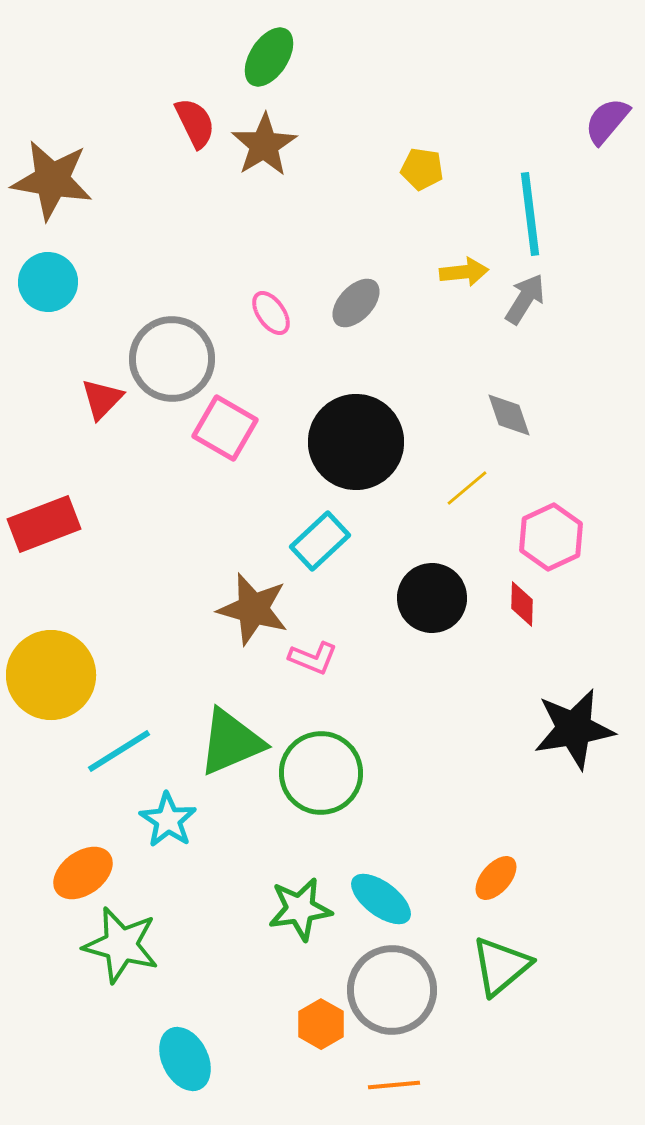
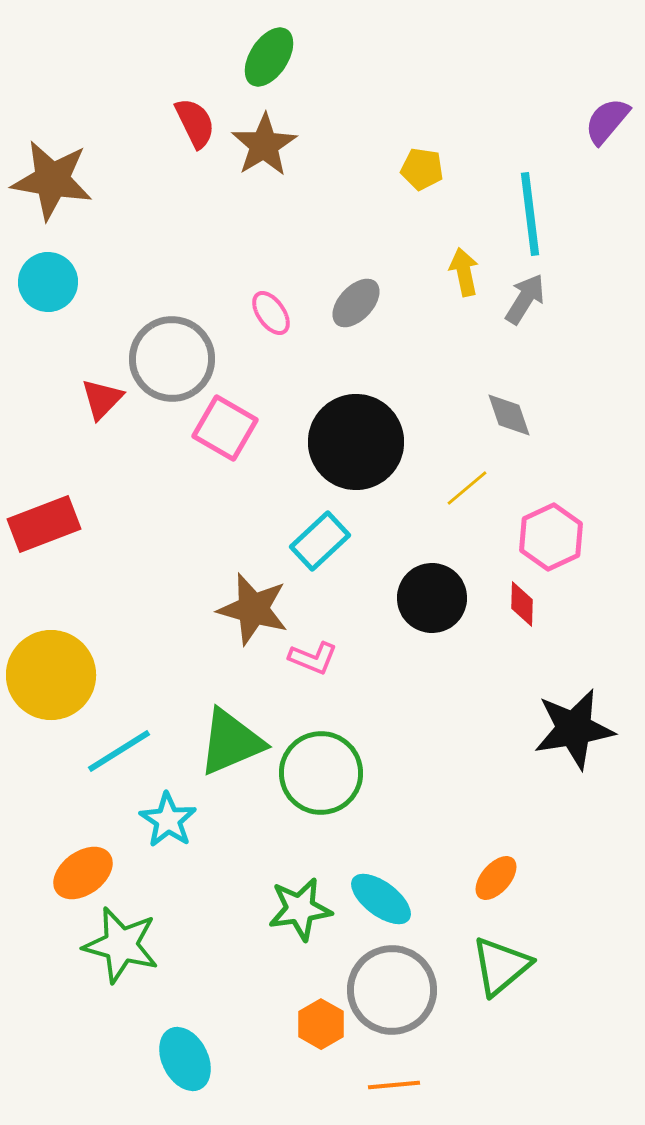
yellow arrow at (464, 272): rotated 96 degrees counterclockwise
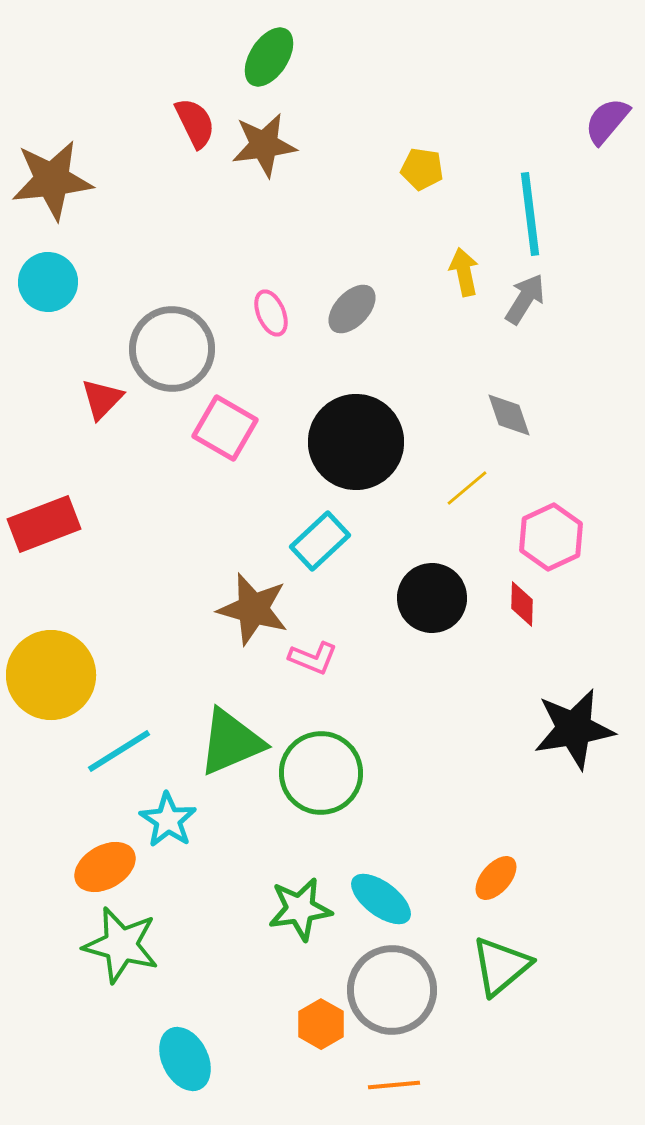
brown star at (264, 145): rotated 24 degrees clockwise
brown star at (52, 180): rotated 16 degrees counterclockwise
gray ellipse at (356, 303): moved 4 px left, 6 px down
pink ellipse at (271, 313): rotated 12 degrees clockwise
gray circle at (172, 359): moved 10 px up
orange ellipse at (83, 873): moved 22 px right, 6 px up; rotated 6 degrees clockwise
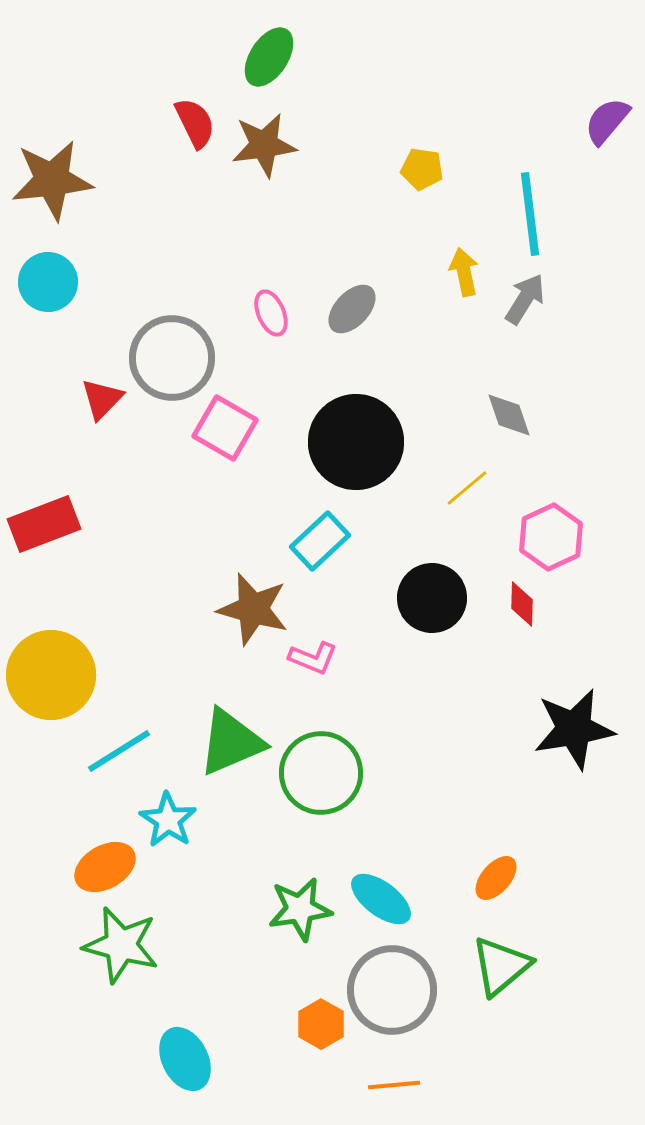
gray circle at (172, 349): moved 9 px down
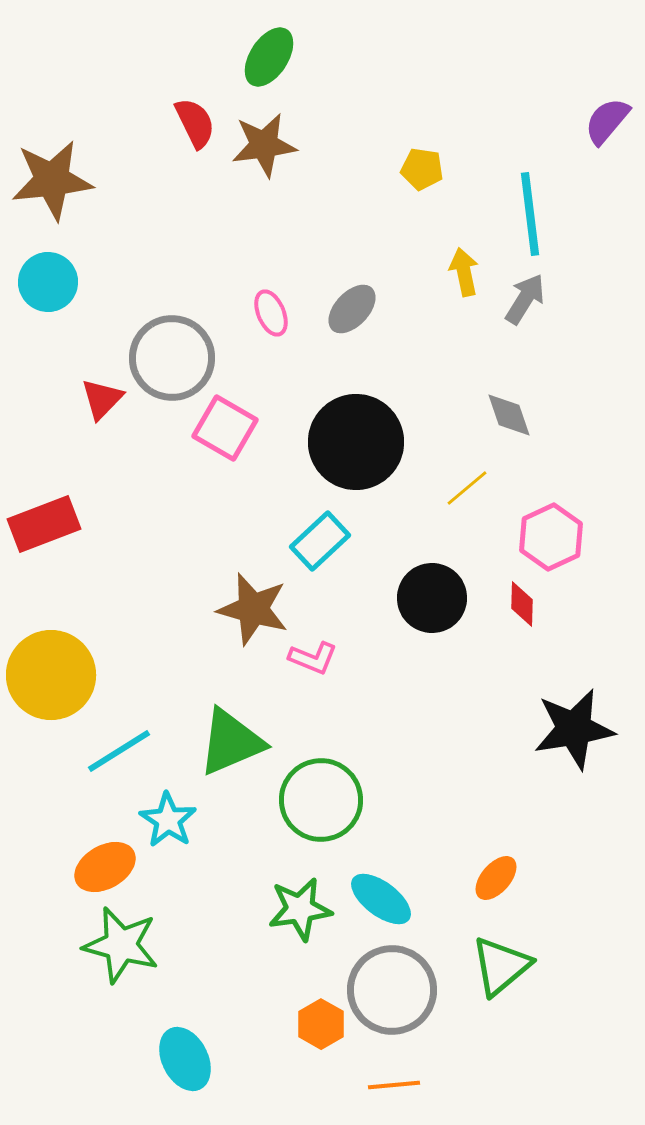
green circle at (321, 773): moved 27 px down
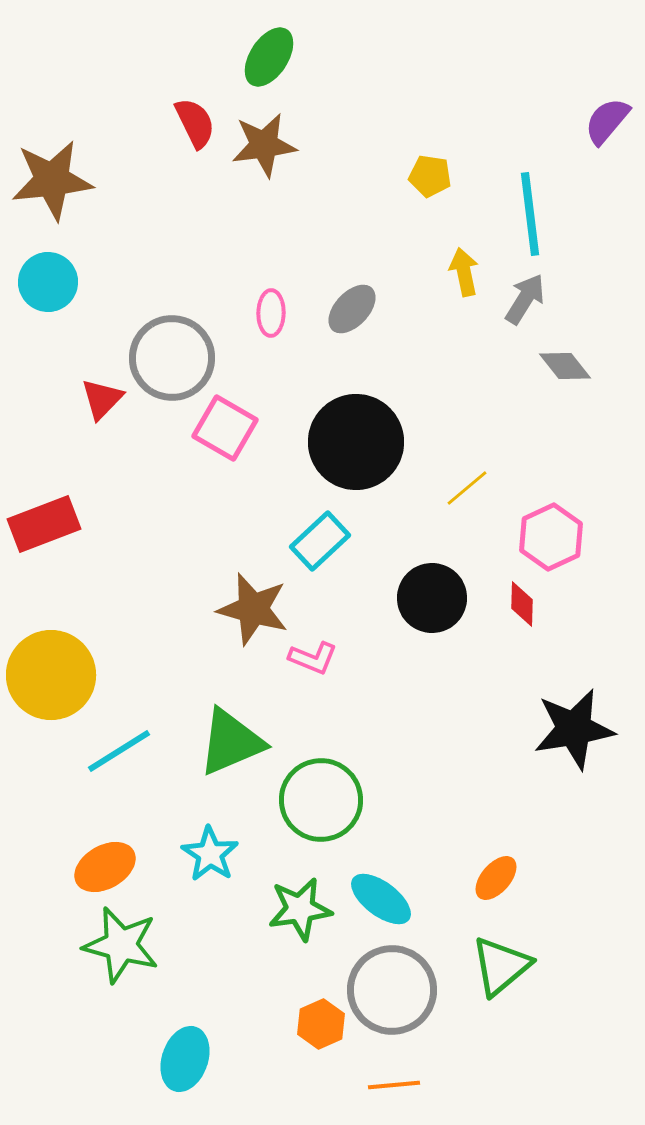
yellow pentagon at (422, 169): moved 8 px right, 7 px down
pink ellipse at (271, 313): rotated 24 degrees clockwise
gray diamond at (509, 415): moved 56 px right, 49 px up; rotated 20 degrees counterclockwise
cyan star at (168, 820): moved 42 px right, 34 px down
orange hexagon at (321, 1024): rotated 6 degrees clockwise
cyan ellipse at (185, 1059): rotated 46 degrees clockwise
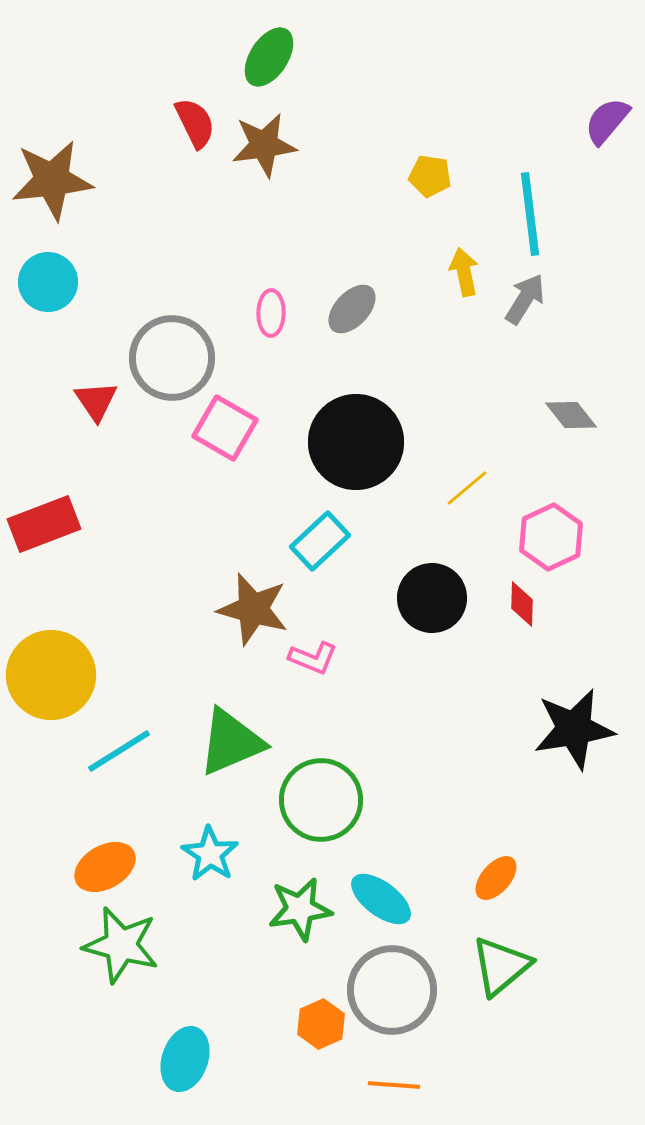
gray diamond at (565, 366): moved 6 px right, 49 px down
red triangle at (102, 399): moved 6 px left, 2 px down; rotated 18 degrees counterclockwise
orange line at (394, 1085): rotated 9 degrees clockwise
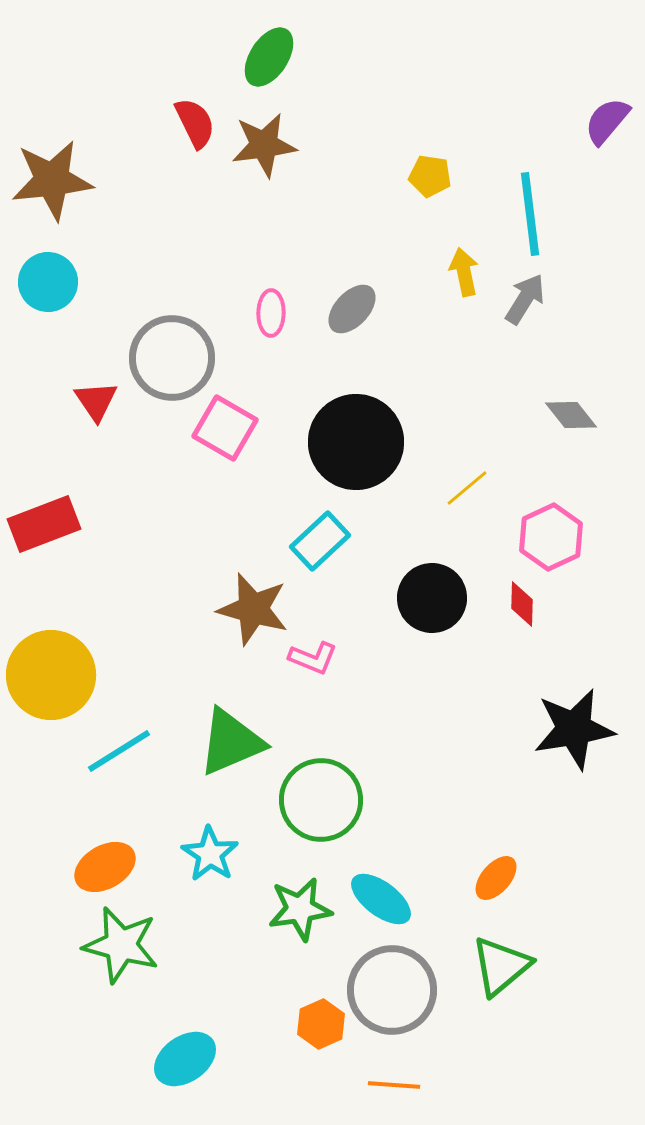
cyan ellipse at (185, 1059): rotated 36 degrees clockwise
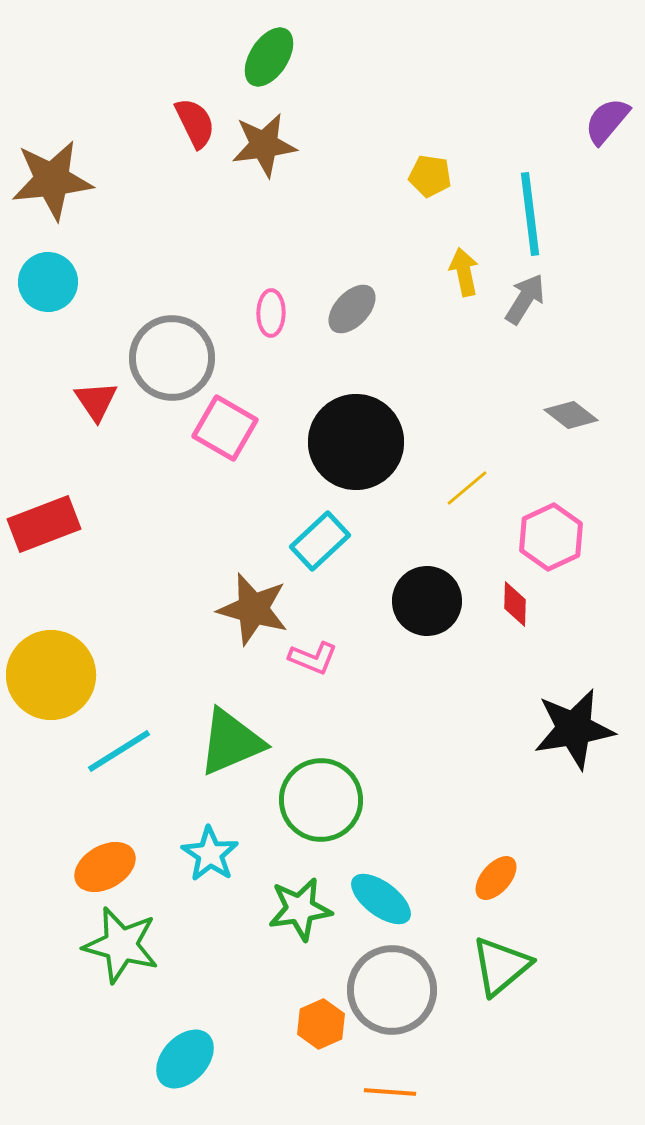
gray diamond at (571, 415): rotated 14 degrees counterclockwise
black circle at (432, 598): moved 5 px left, 3 px down
red diamond at (522, 604): moved 7 px left
cyan ellipse at (185, 1059): rotated 12 degrees counterclockwise
orange line at (394, 1085): moved 4 px left, 7 px down
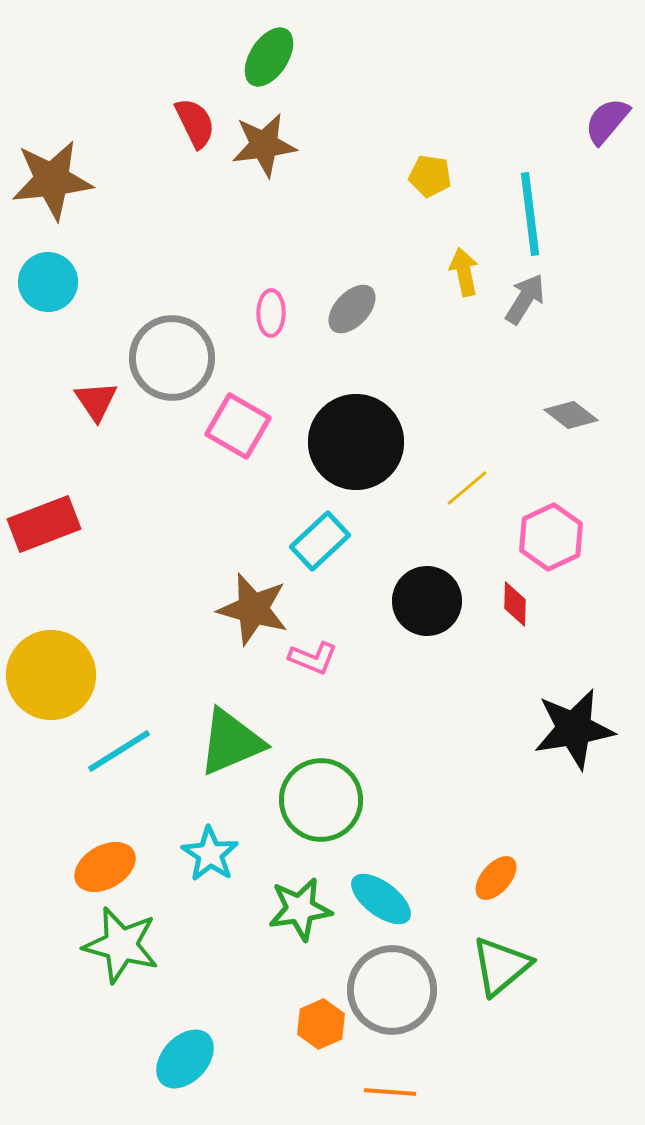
pink square at (225, 428): moved 13 px right, 2 px up
